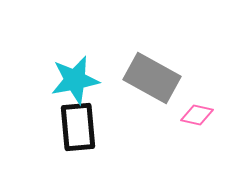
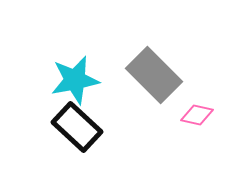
gray rectangle: moved 2 px right, 3 px up; rotated 16 degrees clockwise
black rectangle: moved 1 px left; rotated 42 degrees counterclockwise
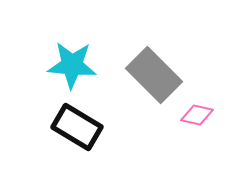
cyan star: moved 3 px left, 15 px up; rotated 15 degrees clockwise
black rectangle: rotated 12 degrees counterclockwise
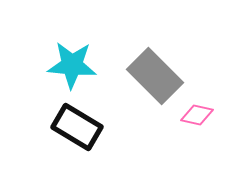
gray rectangle: moved 1 px right, 1 px down
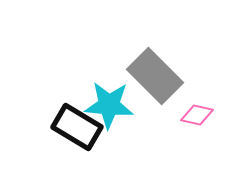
cyan star: moved 37 px right, 40 px down
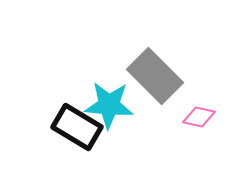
pink diamond: moved 2 px right, 2 px down
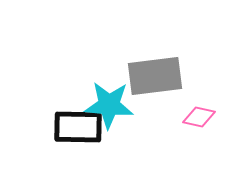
gray rectangle: rotated 52 degrees counterclockwise
black rectangle: moved 1 px right; rotated 30 degrees counterclockwise
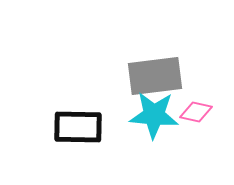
cyan star: moved 45 px right, 10 px down
pink diamond: moved 3 px left, 5 px up
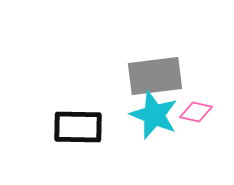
cyan star: rotated 18 degrees clockwise
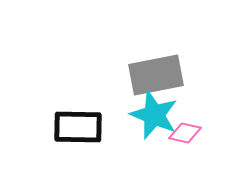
gray rectangle: moved 1 px right, 1 px up; rotated 4 degrees counterclockwise
pink diamond: moved 11 px left, 21 px down
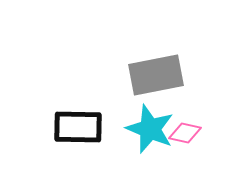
cyan star: moved 4 px left, 14 px down
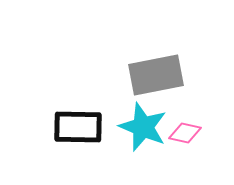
cyan star: moved 7 px left, 2 px up
